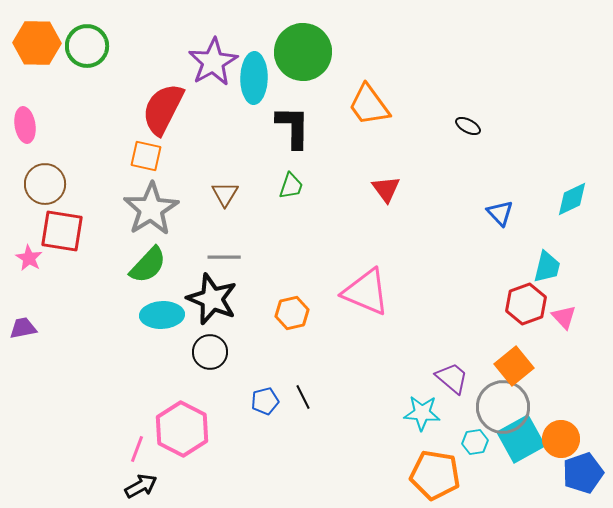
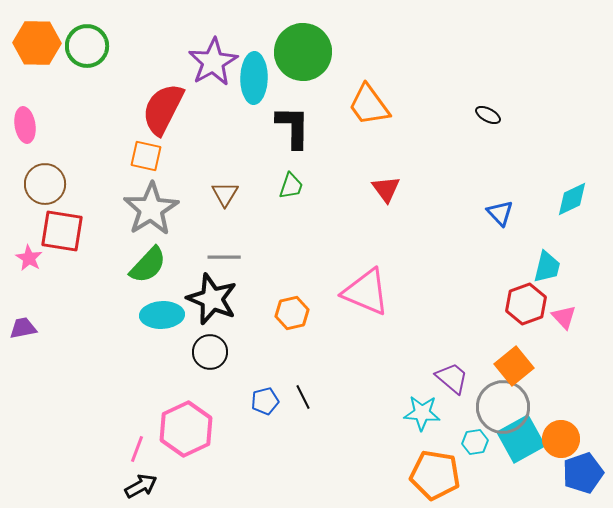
black ellipse at (468, 126): moved 20 px right, 11 px up
pink hexagon at (182, 429): moved 4 px right; rotated 8 degrees clockwise
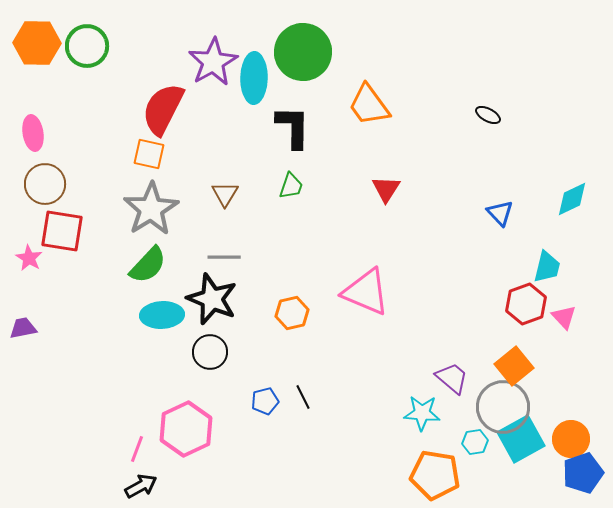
pink ellipse at (25, 125): moved 8 px right, 8 px down
orange square at (146, 156): moved 3 px right, 2 px up
red triangle at (386, 189): rotated 8 degrees clockwise
orange circle at (561, 439): moved 10 px right
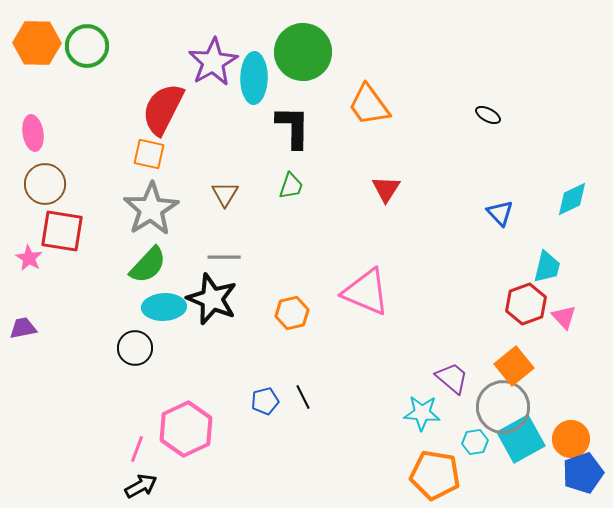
cyan ellipse at (162, 315): moved 2 px right, 8 px up
black circle at (210, 352): moved 75 px left, 4 px up
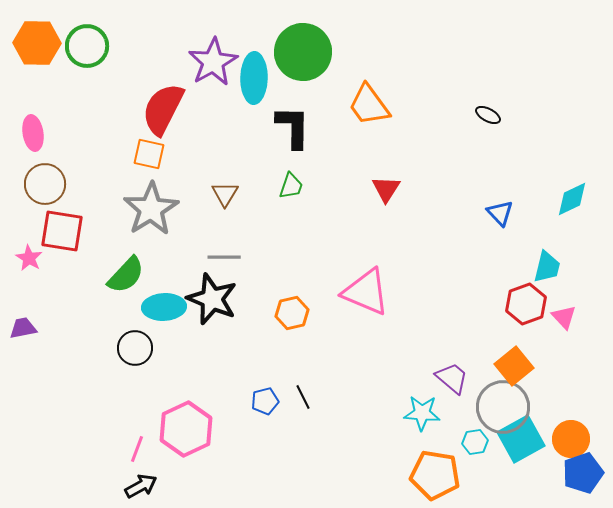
green semicircle at (148, 265): moved 22 px left, 10 px down
